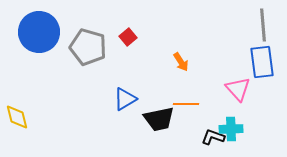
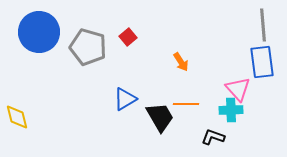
black trapezoid: moved 1 px right, 2 px up; rotated 108 degrees counterclockwise
cyan cross: moved 19 px up
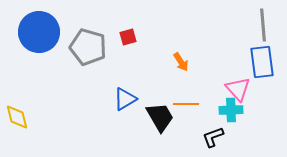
red square: rotated 24 degrees clockwise
black L-shape: rotated 40 degrees counterclockwise
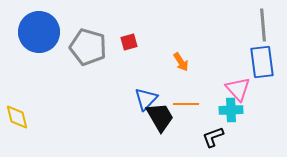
red square: moved 1 px right, 5 px down
blue triangle: moved 21 px right; rotated 15 degrees counterclockwise
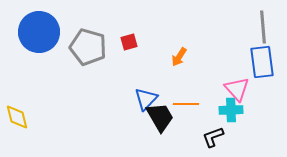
gray line: moved 2 px down
orange arrow: moved 2 px left, 5 px up; rotated 66 degrees clockwise
pink triangle: moved 1 px left
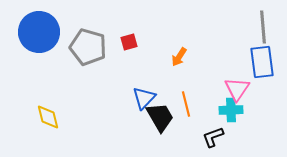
pink triangle: rotated 16 degrees clockwise
blue triangle: moved 2 px left, 1 px up
orange line: rotated 75 degrees clockwise
yellow diamond: moved 31 px right
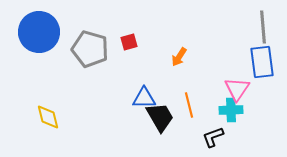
gray pentagon: moved 2 px right, 2 px down
blue triangle: rotated 45 degrees clockwise
orange line: moved 3 px right, 1 px down
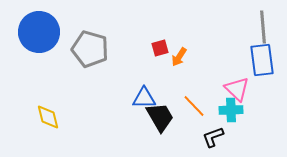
red square: moved 31 px right, 6 px down
blue rectangle: moved 2 px up
pink triangle: rotated 20 degrees counterclockwise
orange line: moved 5 px right, 1 px down; rotated 30 degrees counterclockwise
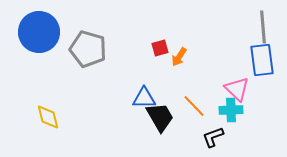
gray pentagon: moved 2 px left
